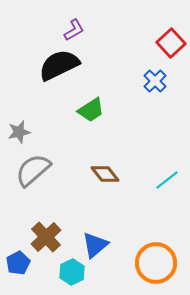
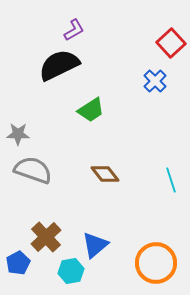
gray star: moved 1 px left, 2 px down; rotated 15 degrees clockwise
gray semicircle: rotated 60 degrees clockwise
cyan line: moved 4 px right; rotated 70 degrees counterclockwise
cyan hexagon: moved 1 px left, 1 px up; rotated 15 degrees clockwise
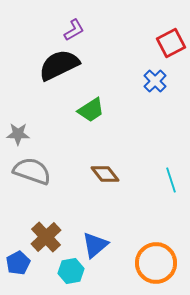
red square: rotated 16 degrees clockwise
gray semicircle: moved 1 px left, 1 px down
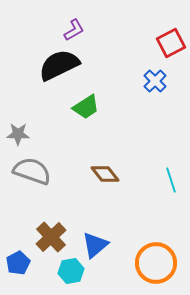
green trapezoid: moved 5 px left, 3 px up
brown cross: moved 5 px right
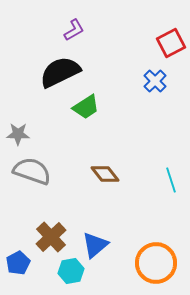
black semicircle: moved 1 px right, 7 px down
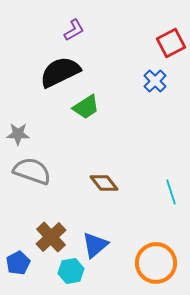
brown diamond: moved 1 px left, 9 px down
cyan line: moved 12 px down
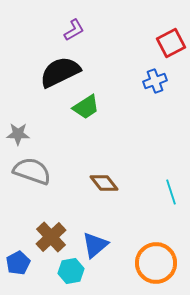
blue cross: rotated 25 degrees clockwise
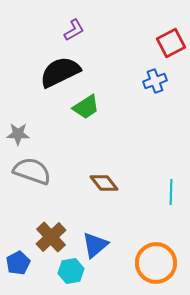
cyan line: rotated 20 degrees clockwise
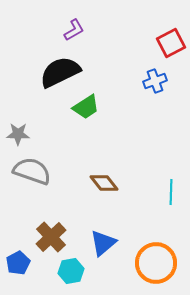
blue triangle: moved 8 px right, 2 px up
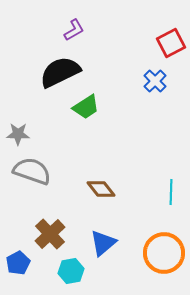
blue cross: rotated 25 degrees counterclockwise
brown diamond: moved 3 px left, 6 px down
brown cross: moved 1 px left, 3 px up
orange circle: moved 8 px right, 10 px up
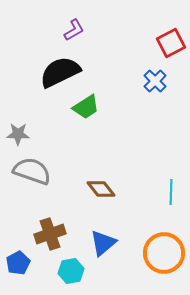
brown cross: rotated 24 degrees clockwise
